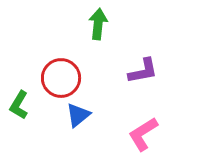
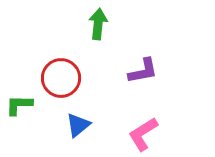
green L-shape: rotated 60 degrees clockwise
blue triangle: moved 10 px down
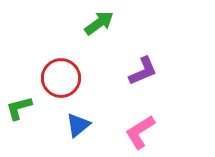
green arrow: moved 1 px right, 1 px up; rotated 48 degrees clockwise
purple L-shape: rotated 12 degrees counterclockwise
green L-shape: moved 3 px down; rotated 16 degrees counterclockwise
pink L-shape: moved 3 px left, 2 px up
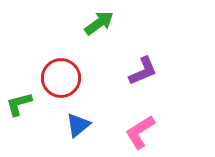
green L-shape: moved 4 px up
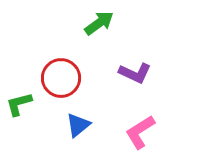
purple L-shape: moved 8 px left, 2 px down; rotated 48 degrees clockwise
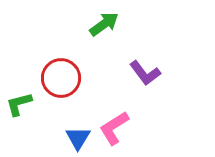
green arrow: moved 5 px right, 1 px down
purple L-shape: moved 10 px right; rotated 28 degrees clockwise
blue triangle: moved 13 px down; rotated 20 degrees counterclockwise
pink L-shape: moved 26 px left, 4 px up
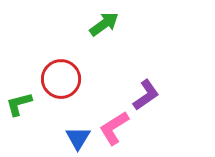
purple L-shape: moved 1 px right, 22 px down; rotated 88 degrees counterclockwise
red circle: moved 1 px down
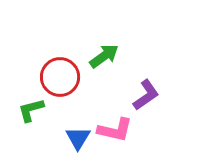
green arrow: moved 32 px down
red circle: moved 1 px left, 2 px up
green L-shape: moved 12 px right, 6 px down
pink L-shape: moved 1 px right, 2 px down; rotated 135 degrees counterclockwise
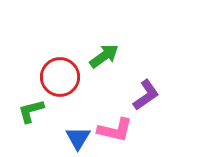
green L-shape: moved 1 px down
